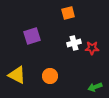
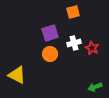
orange square: moved 5 px right, 1 px up
purple square: moved 18 px right, 3 px up
red star: rotated 24 degrees clockwise
orange circle: moved 22 px up
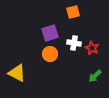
white cross: rotated 24 degrees clockwise
yellow triangle: moved 2 px up
green arrow: moved 11 px up; rotated 24 degrees counterclockwise
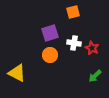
orange circle: moved 1 px down
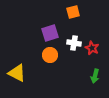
green arrow: rotated 32 degrees counterclockwise
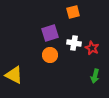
yellow triangle: moved 3 px left, 2 px down
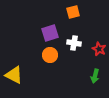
red star: moved 7 px right, 1 px down
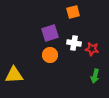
red star: moved 7 px left; rotated 16 degrees counterclockwise
yellow triangle: rotated 30 degrees counterclockwise
